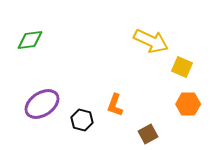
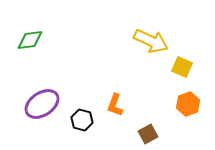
orange hexagon: rotated 20 degrees counterclockwise
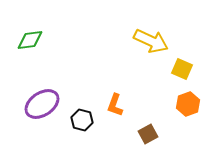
yellow square: moved 2 px down
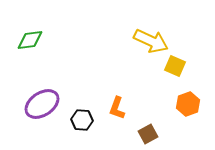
yellow square: moved 7 px left, 3 px up
orange L-shape: moved 2 px right, 3 px down
black hexagon: rotated 10 degrees counterclockwise
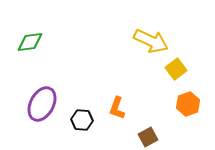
green diamond: moved 2 px down
yellow square: moved 1 px right, 3 px down; rotated 30 degrees clockwise
purple ellipse: rotated 28 degrees counterclockwise
brown square: moved 3 px down
